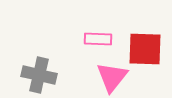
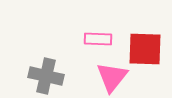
gray cross: moved 7 px right, 1 px down
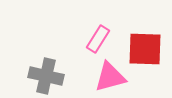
pink rectangle: rotated 60 degrees counterclockwise
pink triangle: moved 2 px left; rotated 36 degrees clockwise
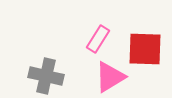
pink triangle: rotated 16 degrees counterclockwise
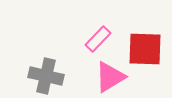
pink rectangle: rotated 12 degrees clockwise
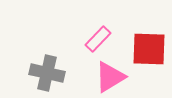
red square: moved 4 px right
gray cross: moved 1 px right, 3 px up
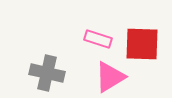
pink rectangle: rotated 64 degrees clockwise
red square: moved 7 px left, 5 px up
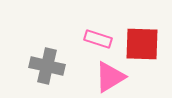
gray cross: moved 7 px up
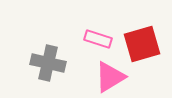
red square: rotated 18 degrees counterclockwise
gray cross: moved 1 px right, 3 px up
